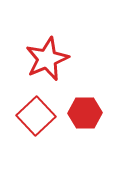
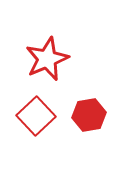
red hexagon: moved 4 px right, 2 px down; rotated 8 degrees counterclockwise
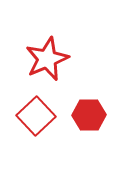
red hexagon: rotated 8 degrees clockwise
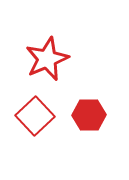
red square: moved 1 px left
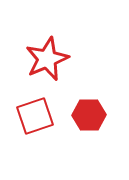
red square: rotated 24 degrees clockwise
